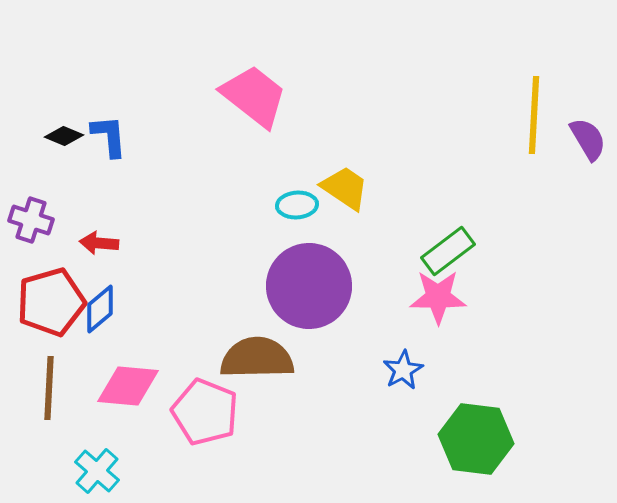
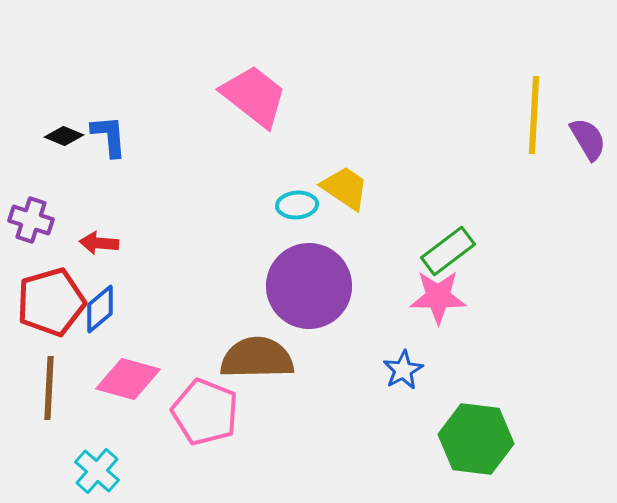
pink diamond: moved 7 px up; rotated 10 degrees clockwise
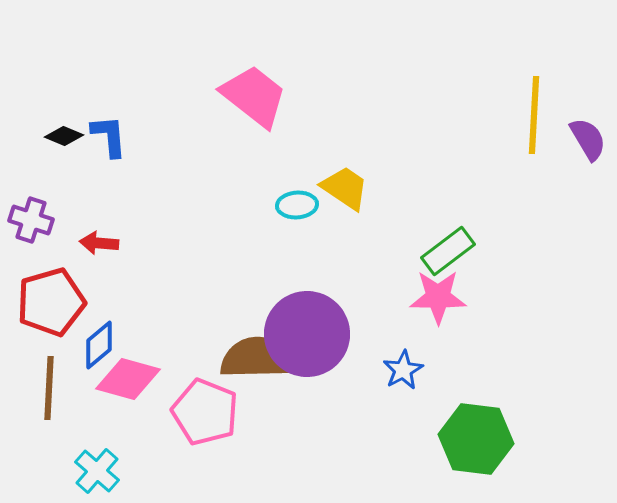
purple circle: moved 2 px left, 48 px down
blue diamond: moved 1 px left, 36 px down
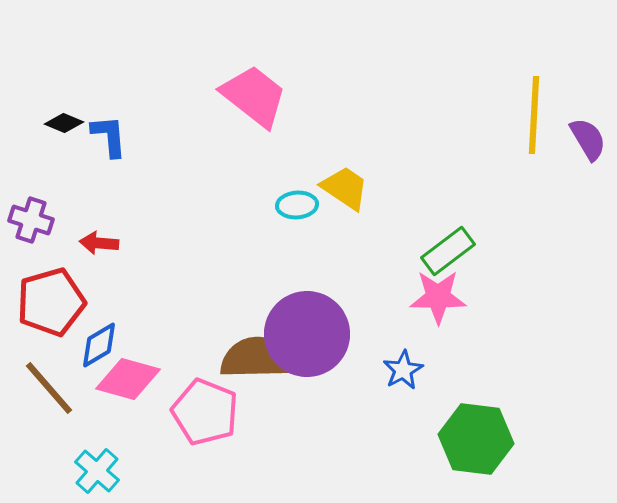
black diamond: moved 13 px up
blue diamond: rotated 9 degrees clockwise
brown line: rotated 44 degrees counterclockwise
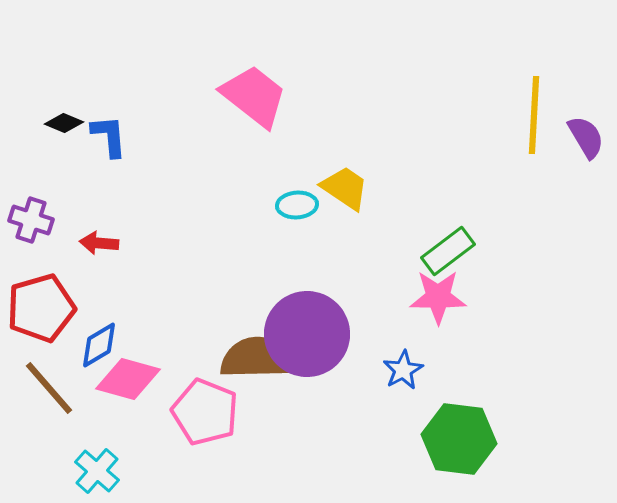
purple semicircle: moved 2 px left, 2 px up
red pentagon: moved 10 px left, 6 px down
green hexagon: moved 17 px left
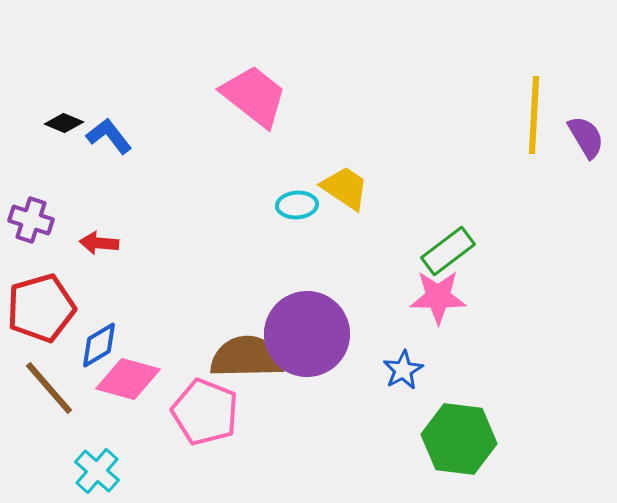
blue L-shape: rotated 33 degrees counterclockwise
brown semicircle: moved 10 px left, 1 px up
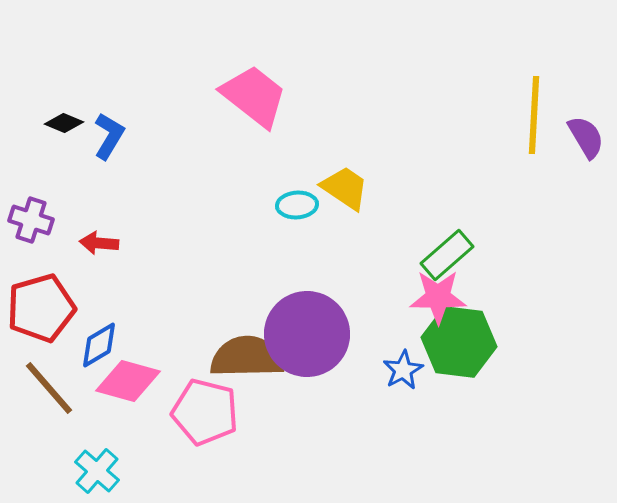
blue L-shape: rotated 69 degrees clockwise
green rectangle: moved 1 px left, 4 px down; rotated 4 degrees counterclockwise
pink diamond: moved 2 px down
pink pentagon: rotated 8 degrees counterclockwise
green hexagon: moved 97 px up
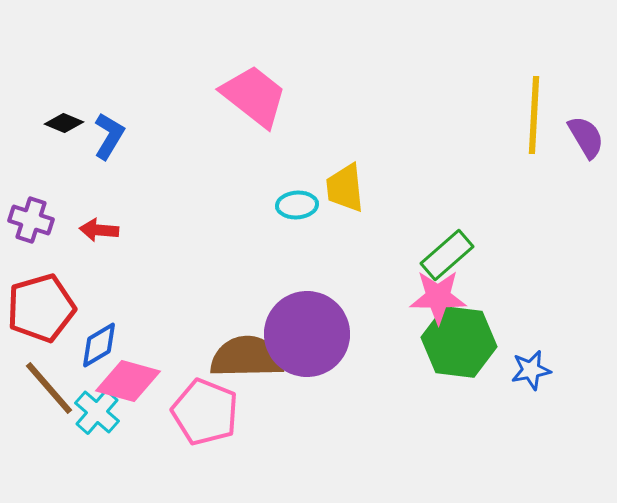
yellow trapezoid: rotated 130 degrees counterclockwise
red arrow: moved 13 px up
blue star: moved 128 px right; rotated 18 degrees clockwise
pink pentagon: rotated 8 degrees clockwise
cyan cross: moved 59 px up
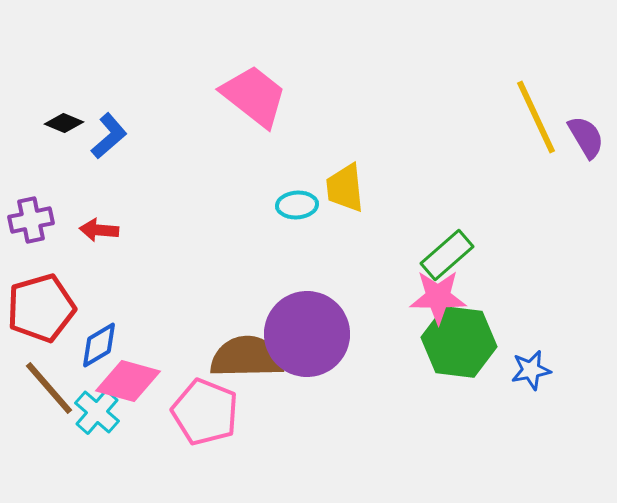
yellow line: moved 2 px right, 2 px down; rotated 28 degrees counterclockwise
blue L-shape: rotated 18 degrees clockwise
purple cross: rotated 30 degrees counterclockwise
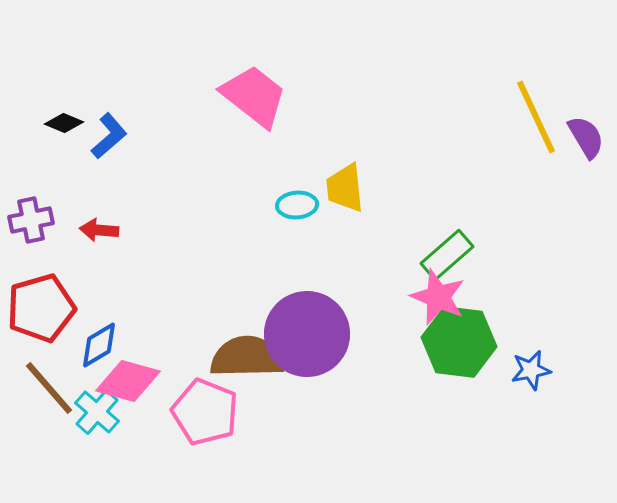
pink star: rotated 22 degrees clockwise
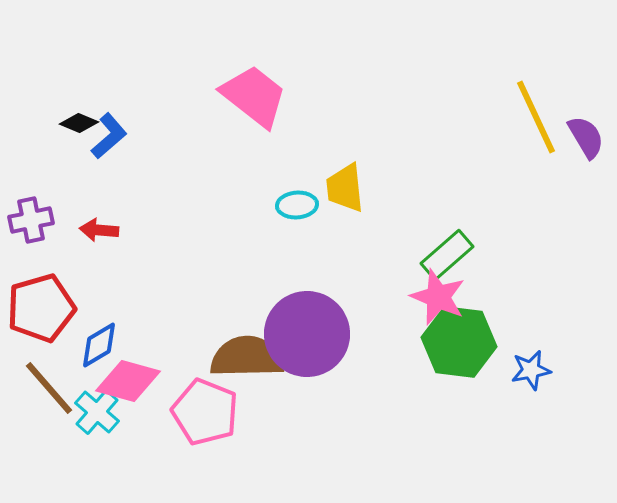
black diamond: moved 15 px right
